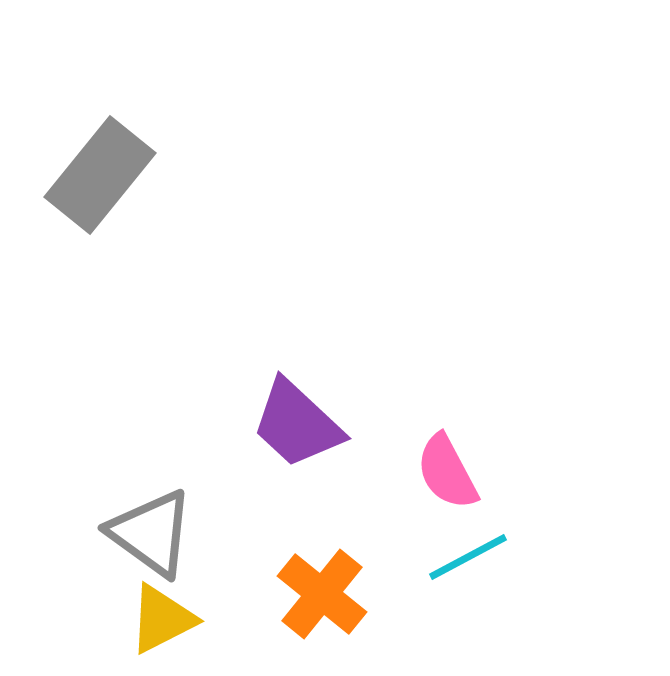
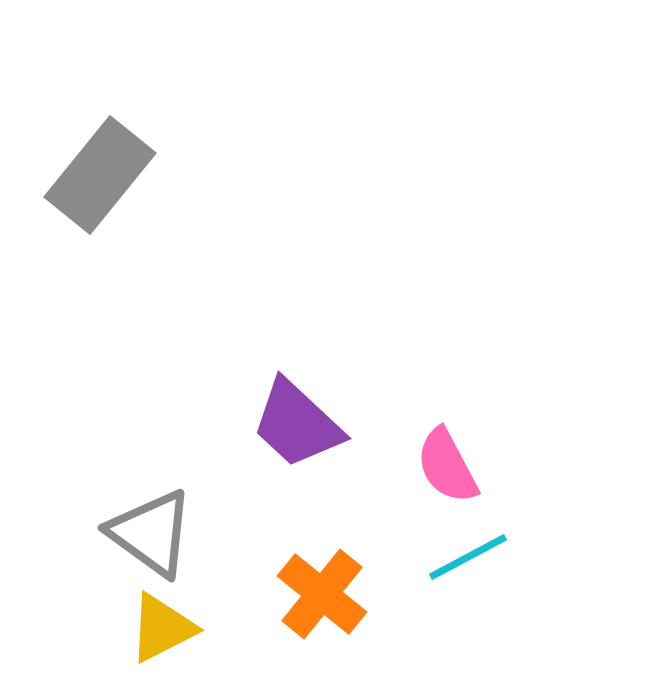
pink semicircle: moved 6 px up
yellow triangle: moved 9 px down
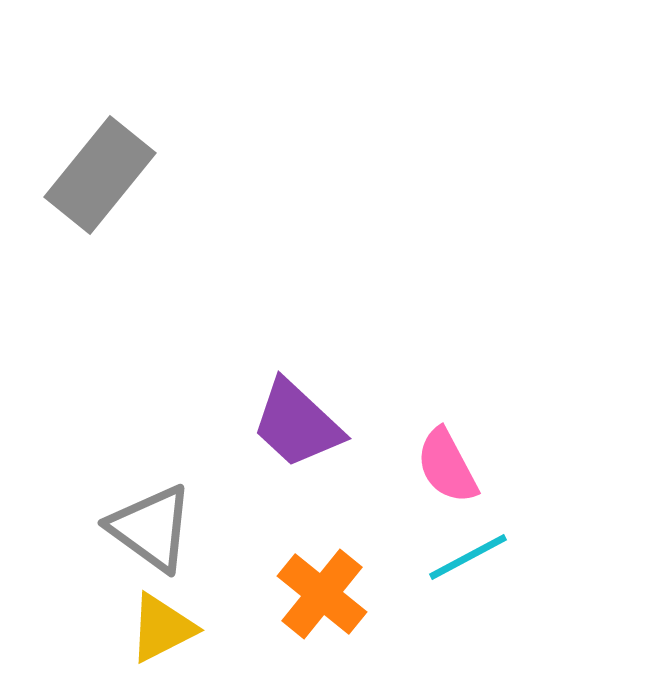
gray triangle: moved 5 px up
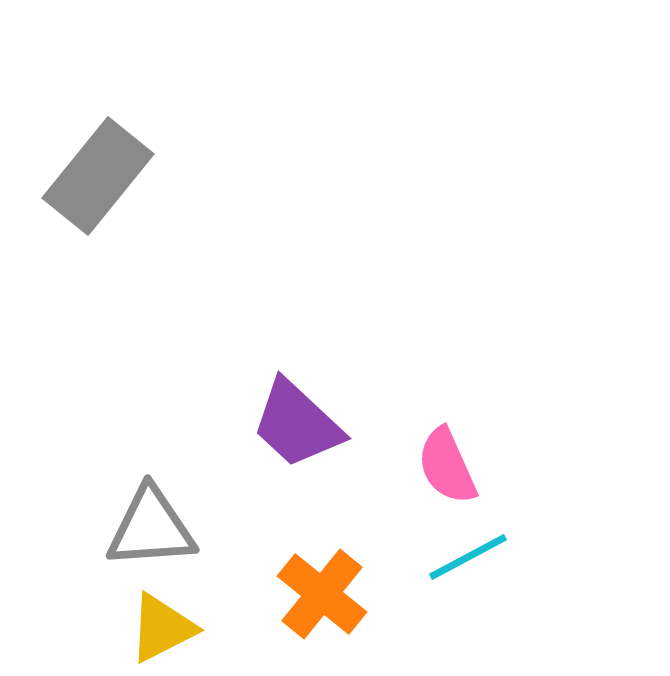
gray rectangle: moved 2 px left, 1 px down
pink semicircle: rotated 4 degrees clockwise
gray triangle: rotated 40 degrees counterclockwise
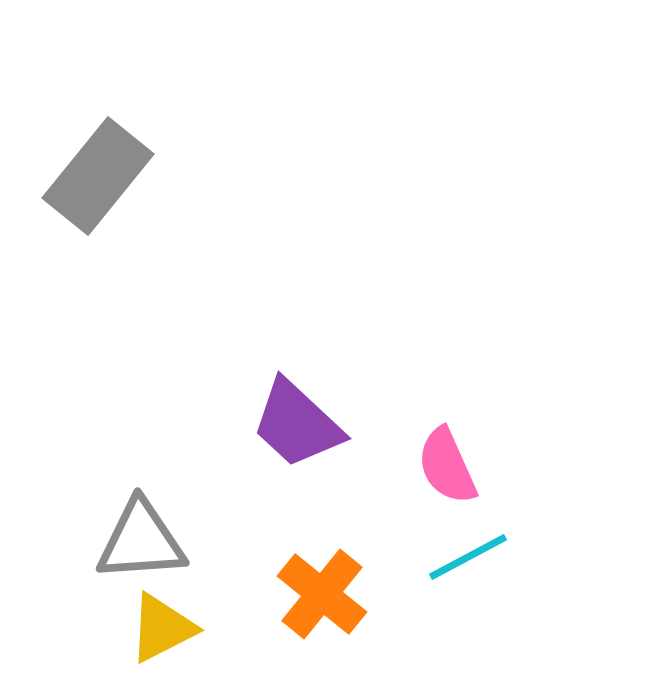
gray triangle: moved 10 px left, 13 px down
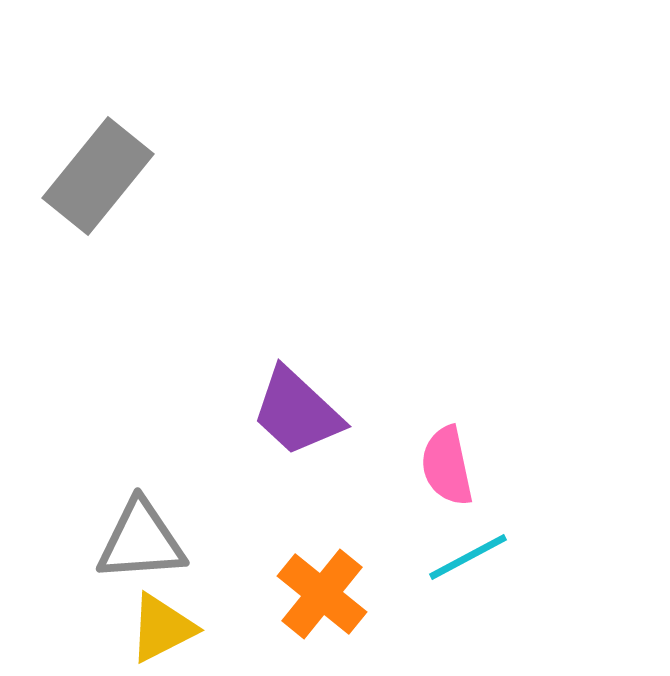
purple trapezoid: moved 12 px up
pink semicircle: rotated 12 degrees clockwise
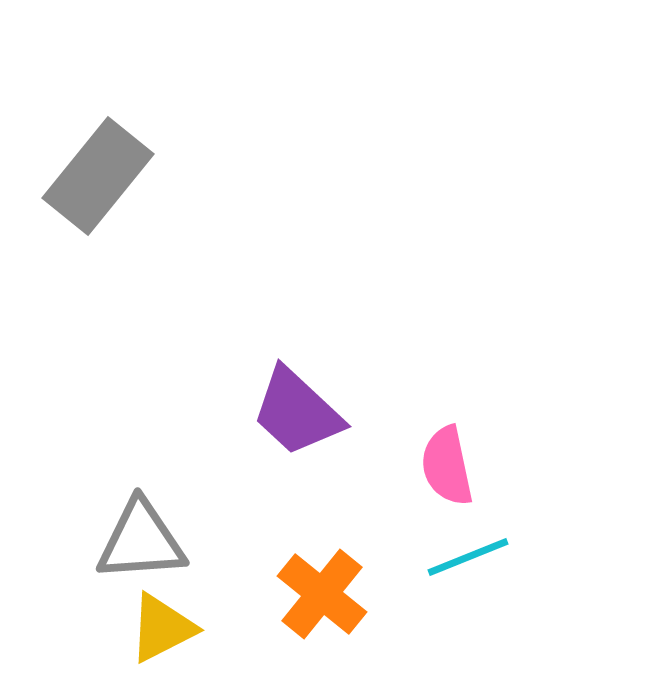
cyan line: rotated 6 degrees clockwise
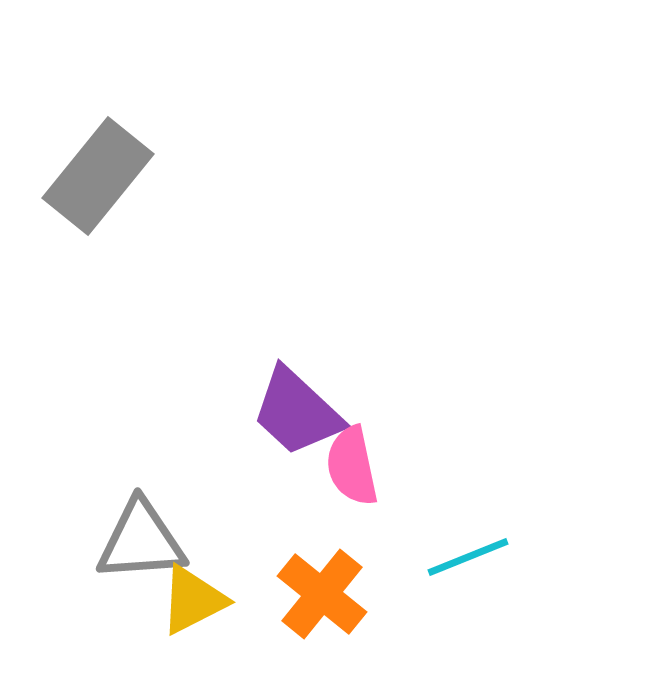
pink semicircle: moved 95 px left
yellow triangle: moved 31 px right, 28 px up
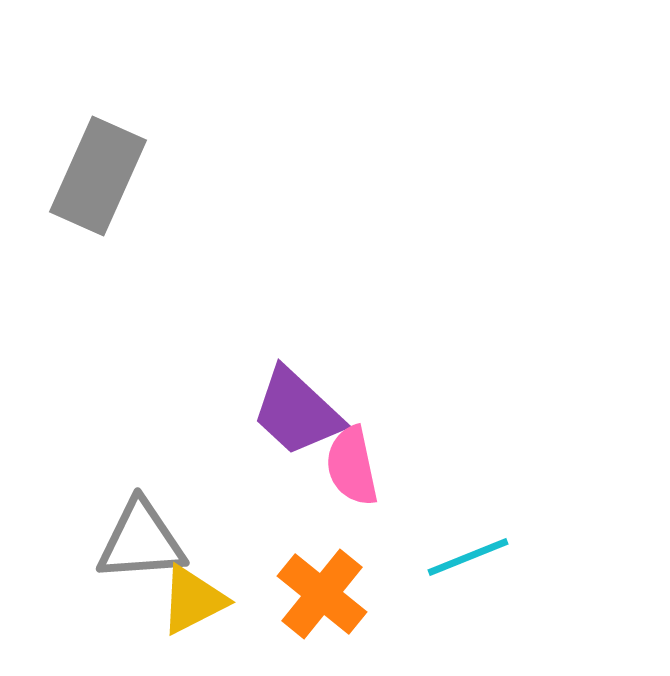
gray rectangle: rotated 15 degrees counterclockwise
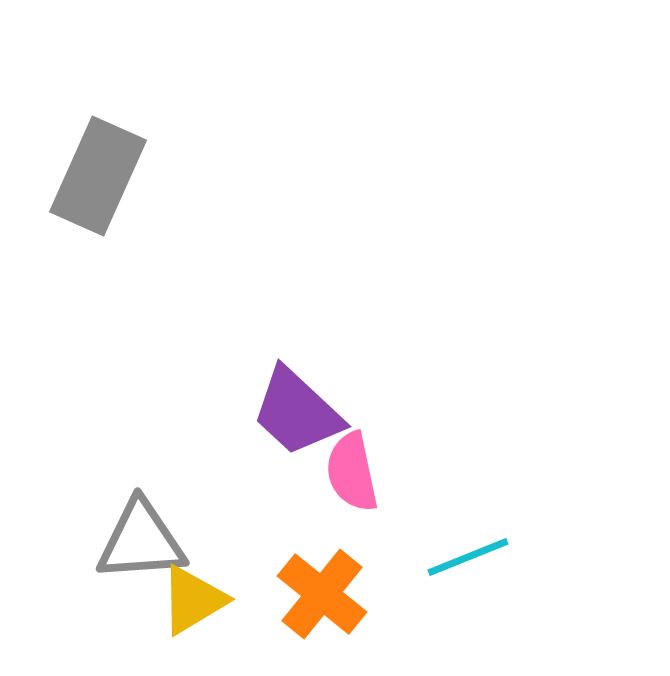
pink semicircle: moved 6 px down
yellow triangle: rotated 4 degrees counterclockwise
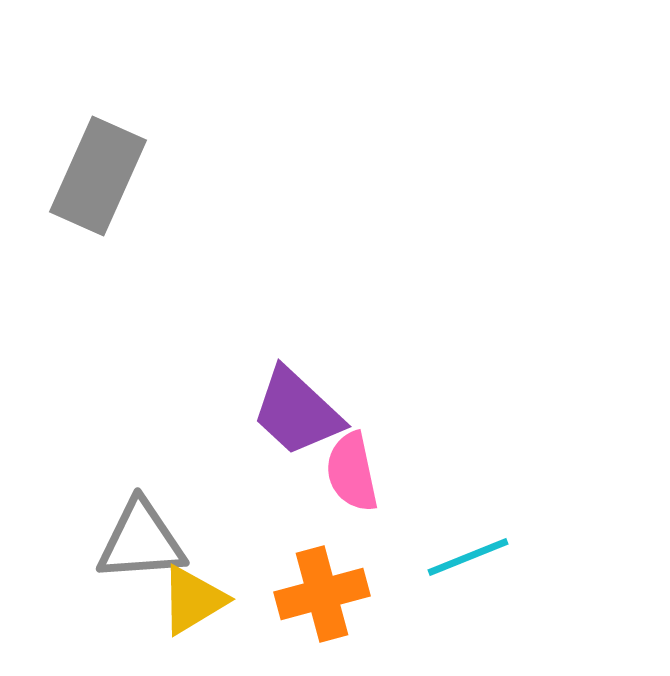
orange cross: rotated 36 degrees clockwise
